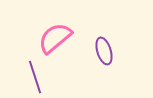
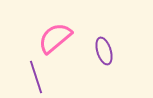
purple line: moved 1 px right
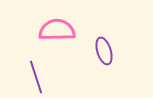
pink semicircle: moved 2 px right, 8 px up; rotated 39 degrees clockwise
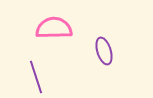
pink semicircle: moved 3 px left, 2 px up
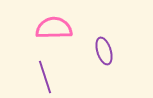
purple line: moved 9 px right
